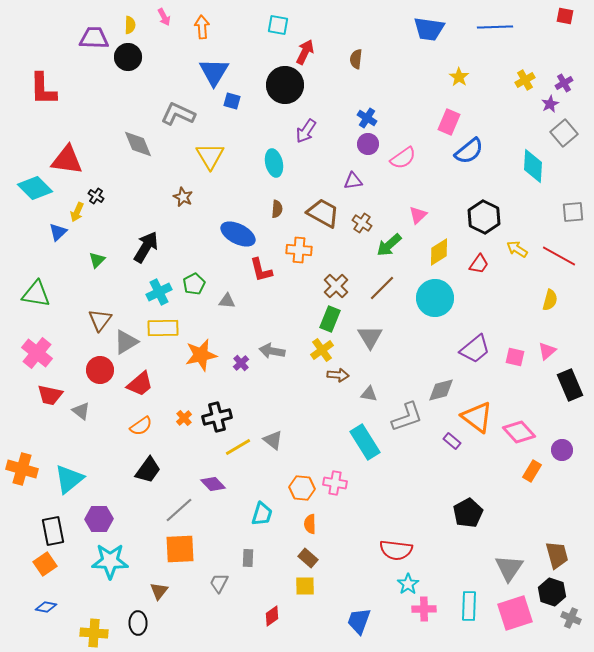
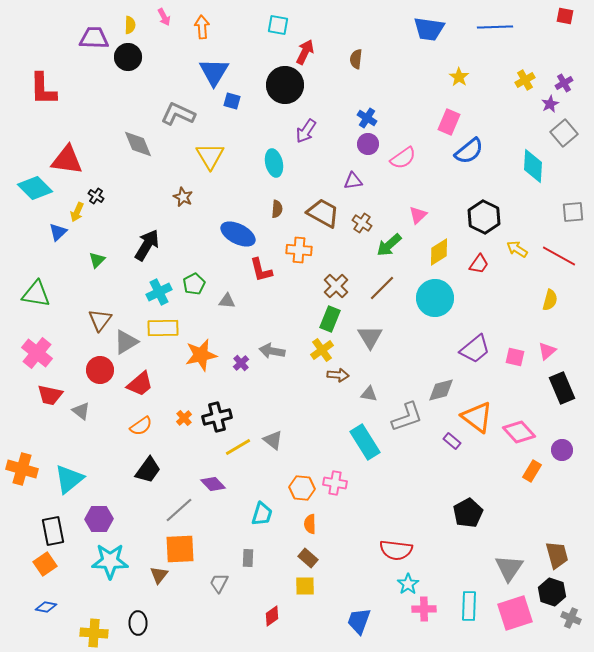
black arrow at (146, 247): moved 1 px right, 2 px up
black rectangle at (570, 385): moved 8 px left, 3 px down
brown triangle at (159, 591): moved 16 px up
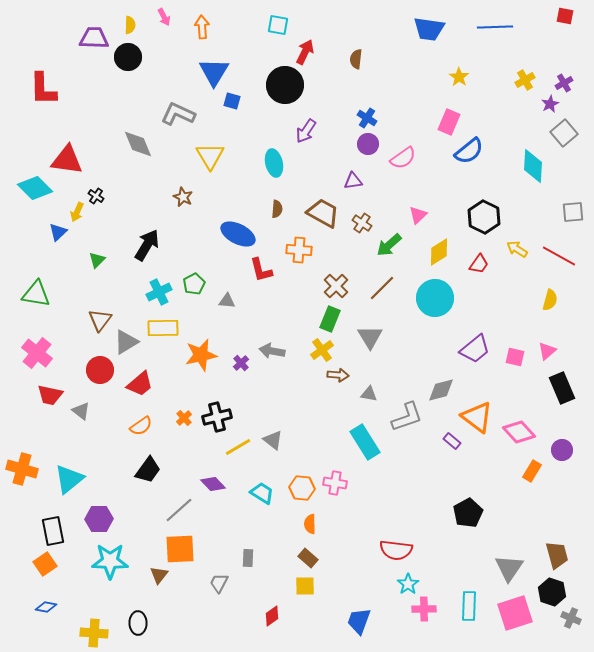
cyan trapezoid at (262, 514): moved 21 px up; rotated 75 degrees counterclockwise
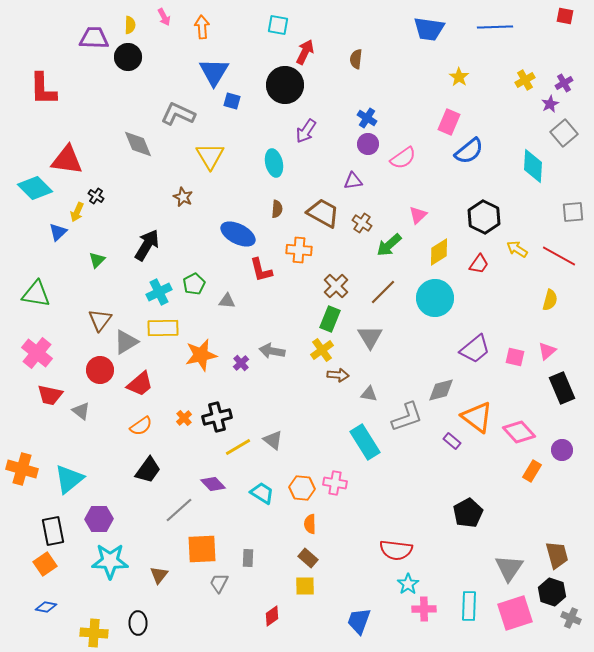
brown line at (382, 288): moved 1 px right, 4 px down
orange square at (180, 549): moved 22 px right
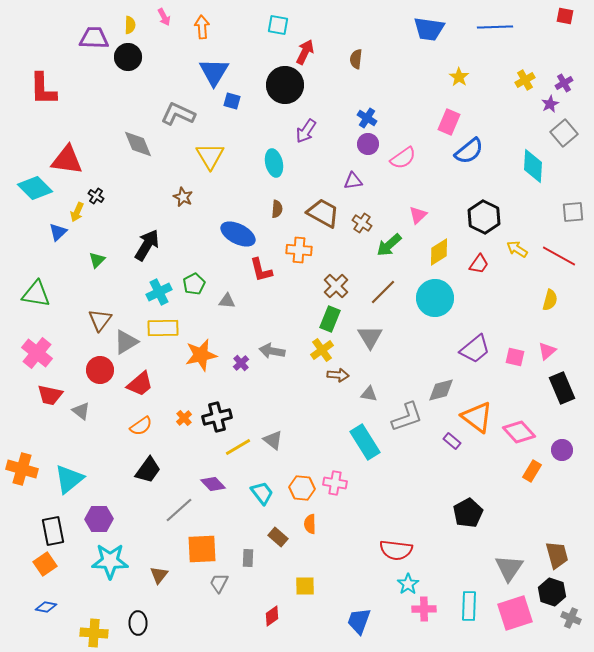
cyan trapezoid at (262, 493): rotated 20 degrees clockwise
brown rectangle at (308, 558): moved 30 px left, 21 px up
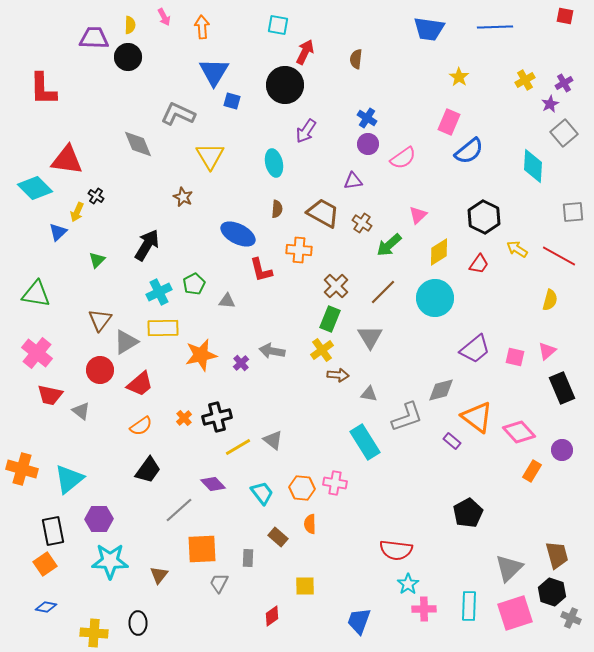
gray triangle at (509, 568): rotated 12 degrees clockwise
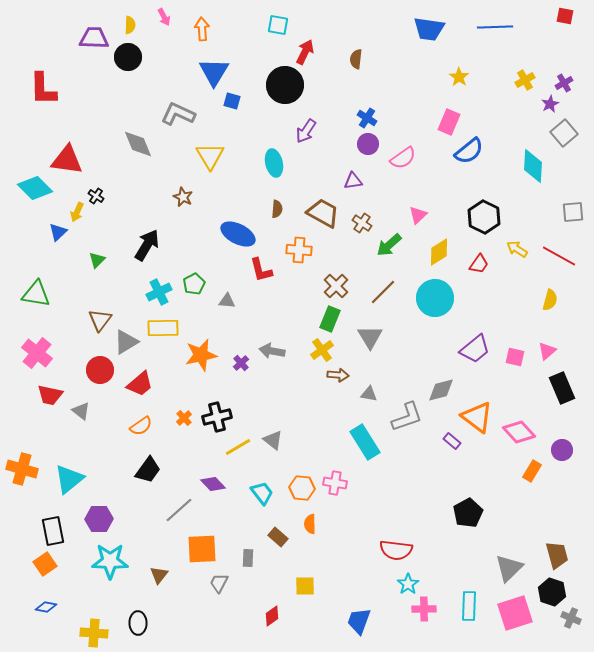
orange arrow at (202, 27): moved 2 px down
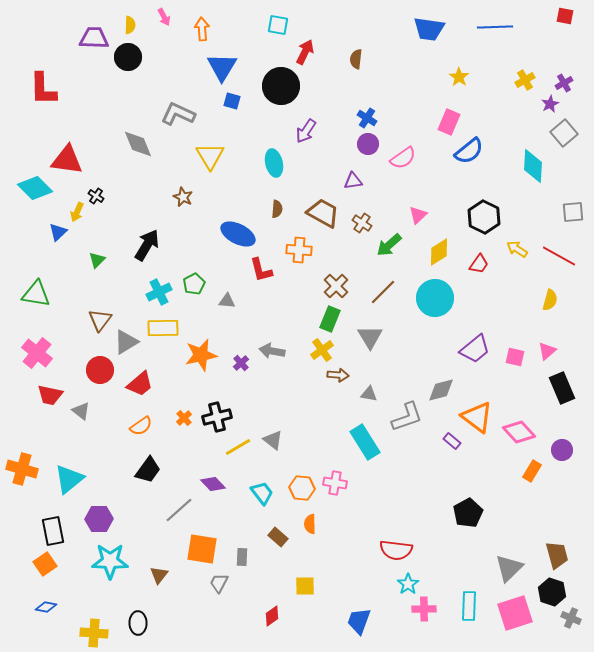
blue triangle at (214, 72): moved 8 px right, 5 px up
black circle at (285, 85): moved 4 px left, 1 px down
orange square at (202, 549): rotated 12 degrees clockwise
gray rectangle at (248, 558): moved 6 px left, 1 px up
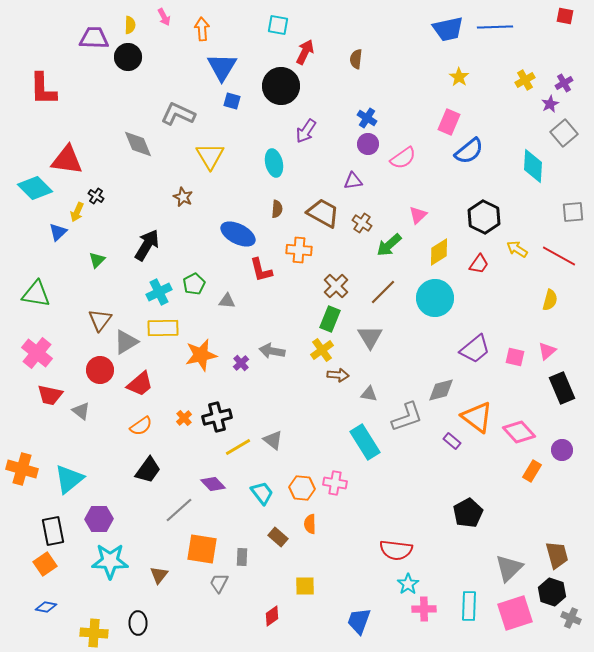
blue trapezoid at (429, 29): moved 19 px right; rotated 20 degrees counterclockwise
